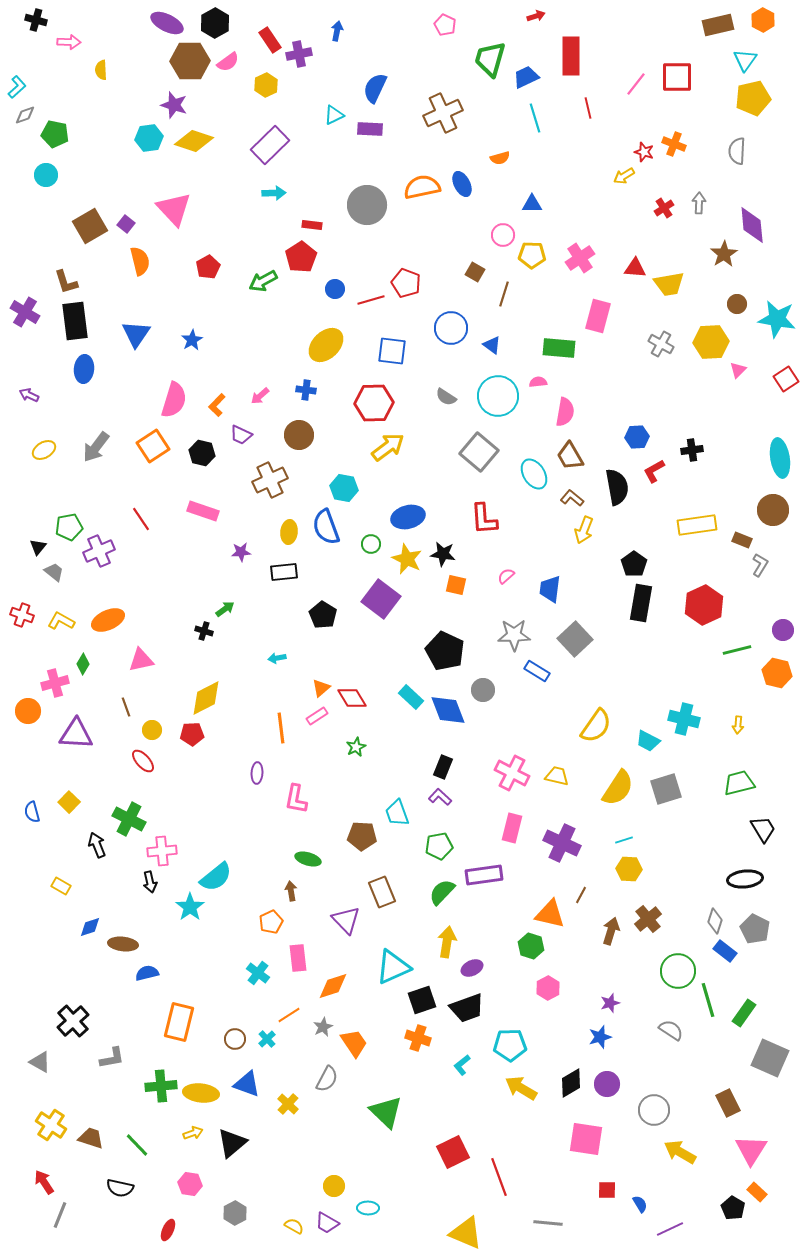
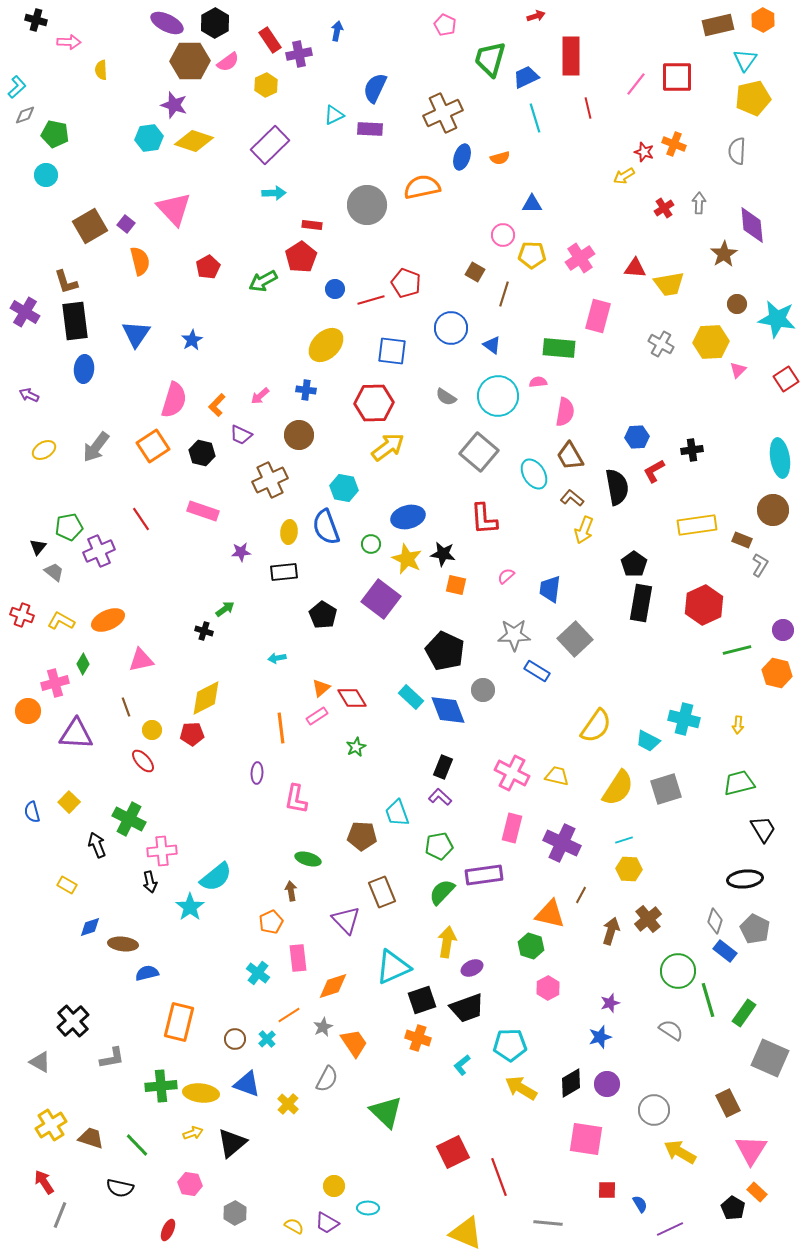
blue ellipse at (462, 184): moved 27 px up; rotated 45 degrees clockwise
yellow rectangle at (61, 886): moved 6 px right, 1 px up
yellow cross at (51, 1125): rotated 24 degrees clockwise
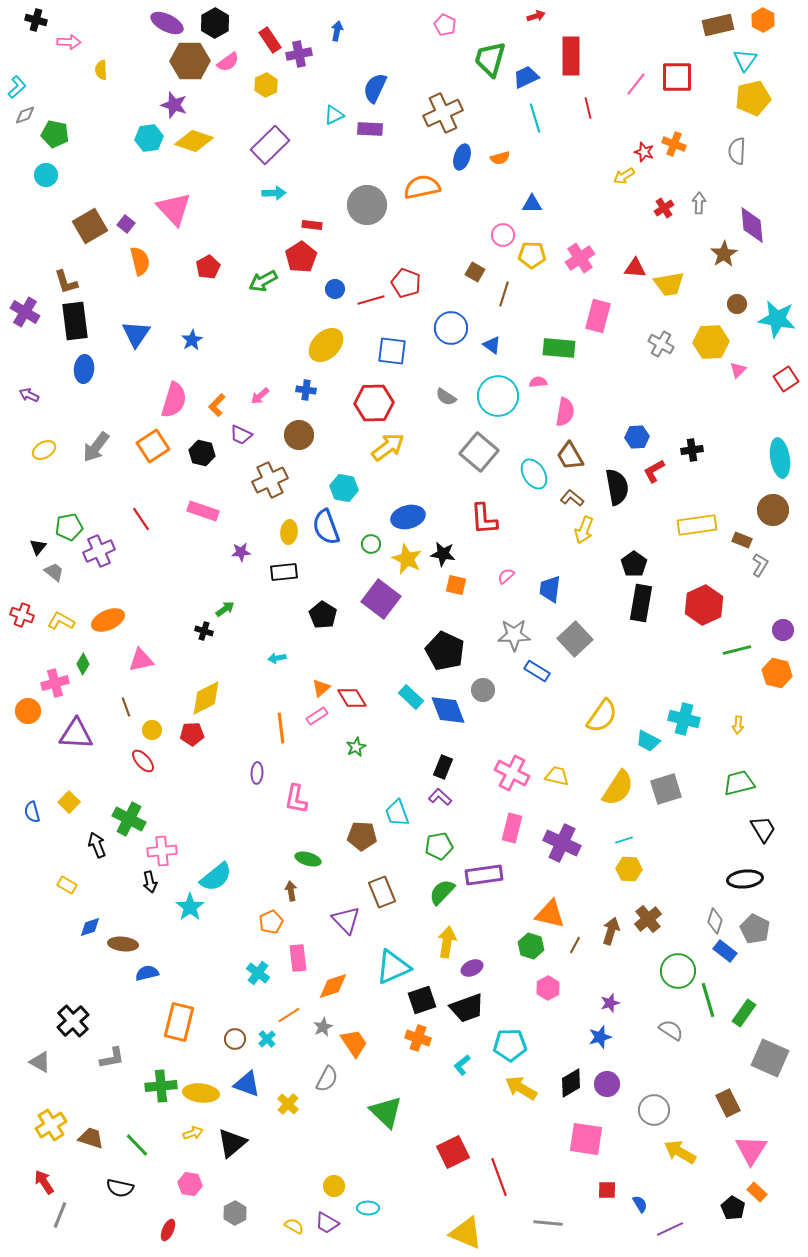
yellow semicircle at (596, 726): moved 6 px right, 10 px up
brown line at (581, 895): moved 6 px left, 50 px down
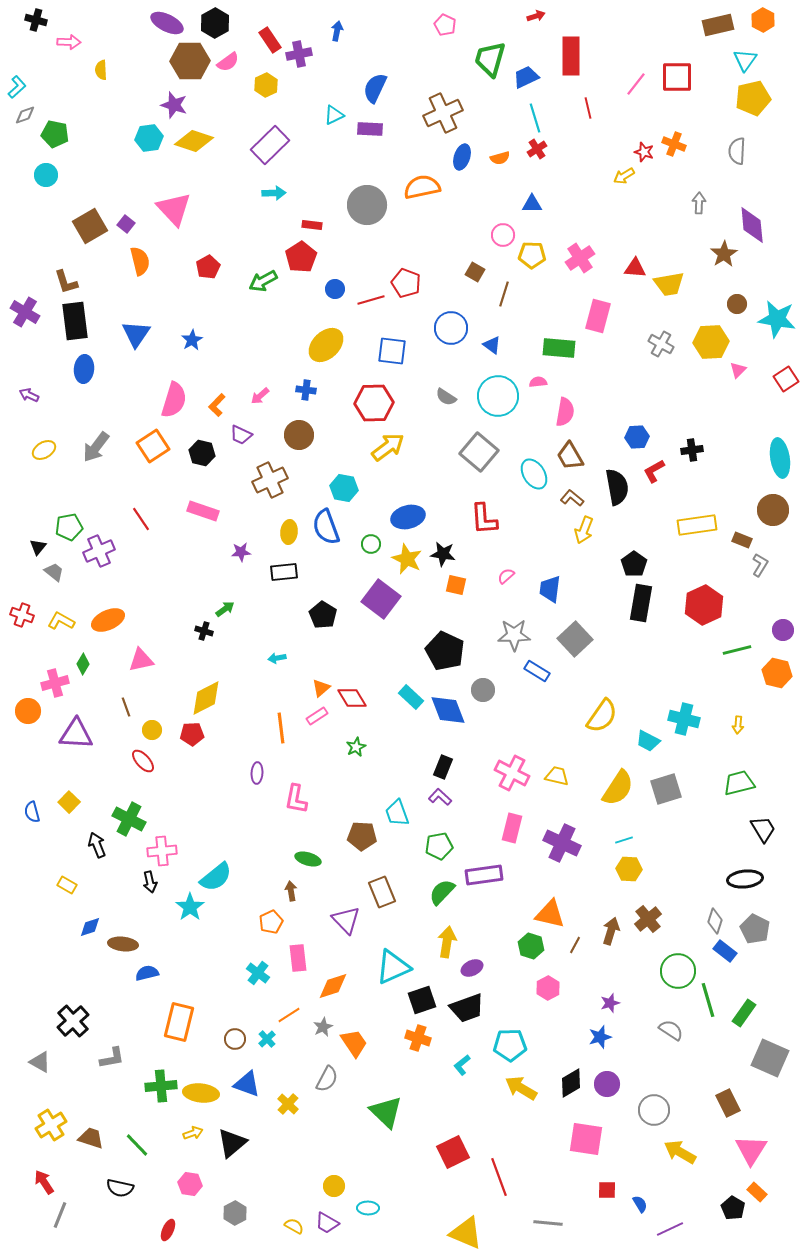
red cross at (664, 208): moved 127 px left, 59 px up
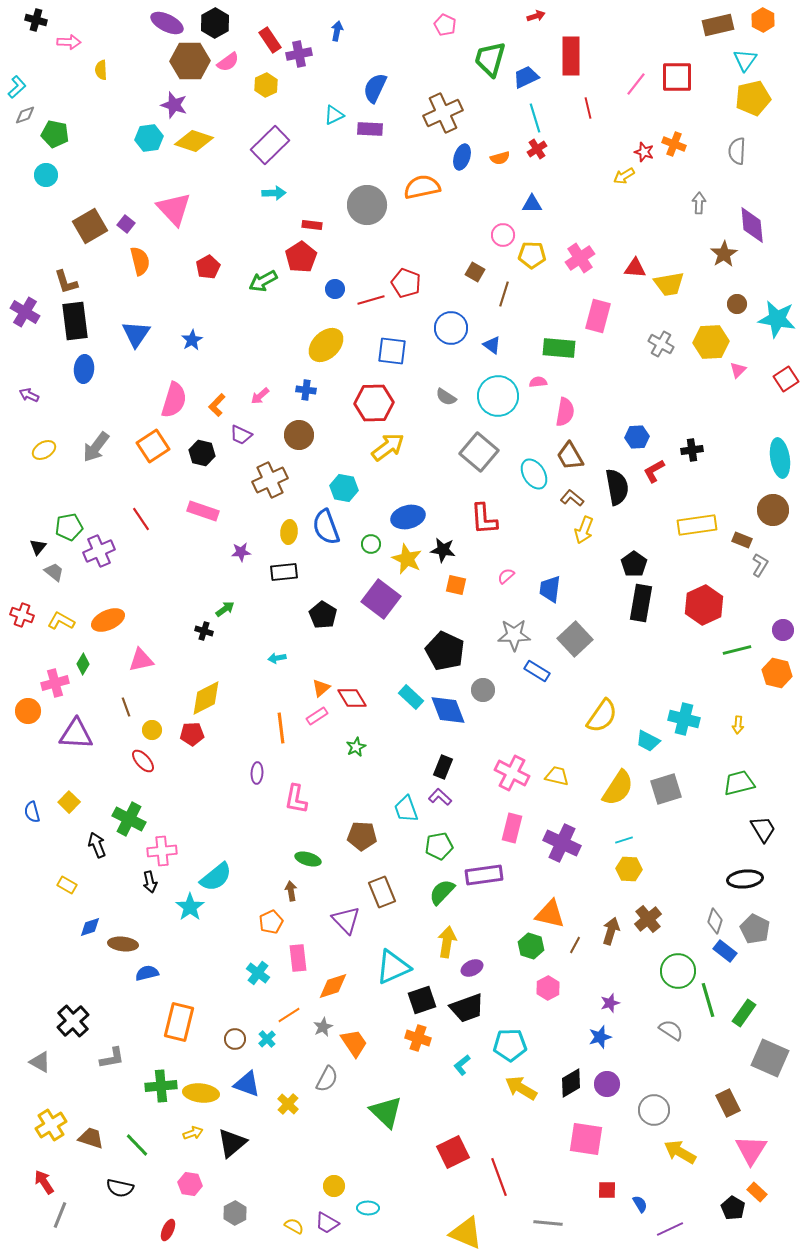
black star at (443, 554): moved 4 px up
cyan trapezoid at (397, 813): moved 9 px right, 4 px up
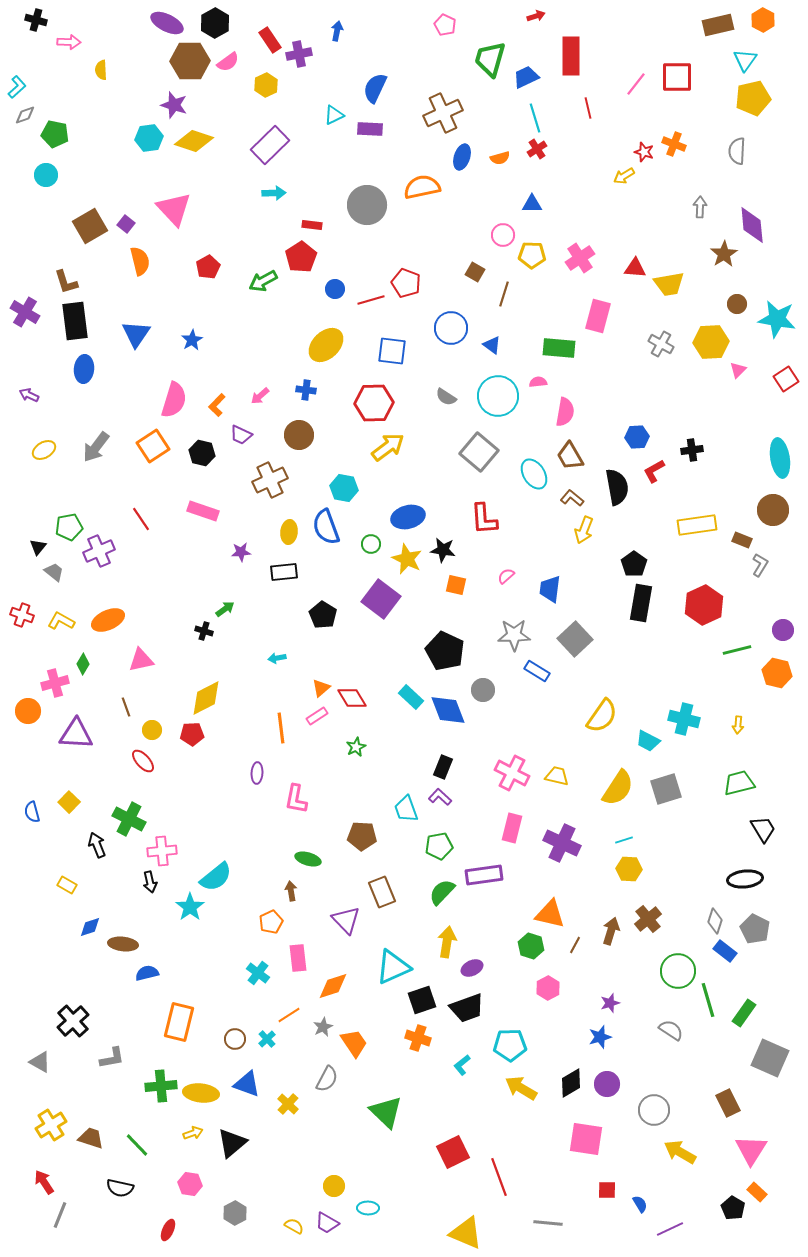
gray arrow at (699, 203): moved 1 px right, 4 px down
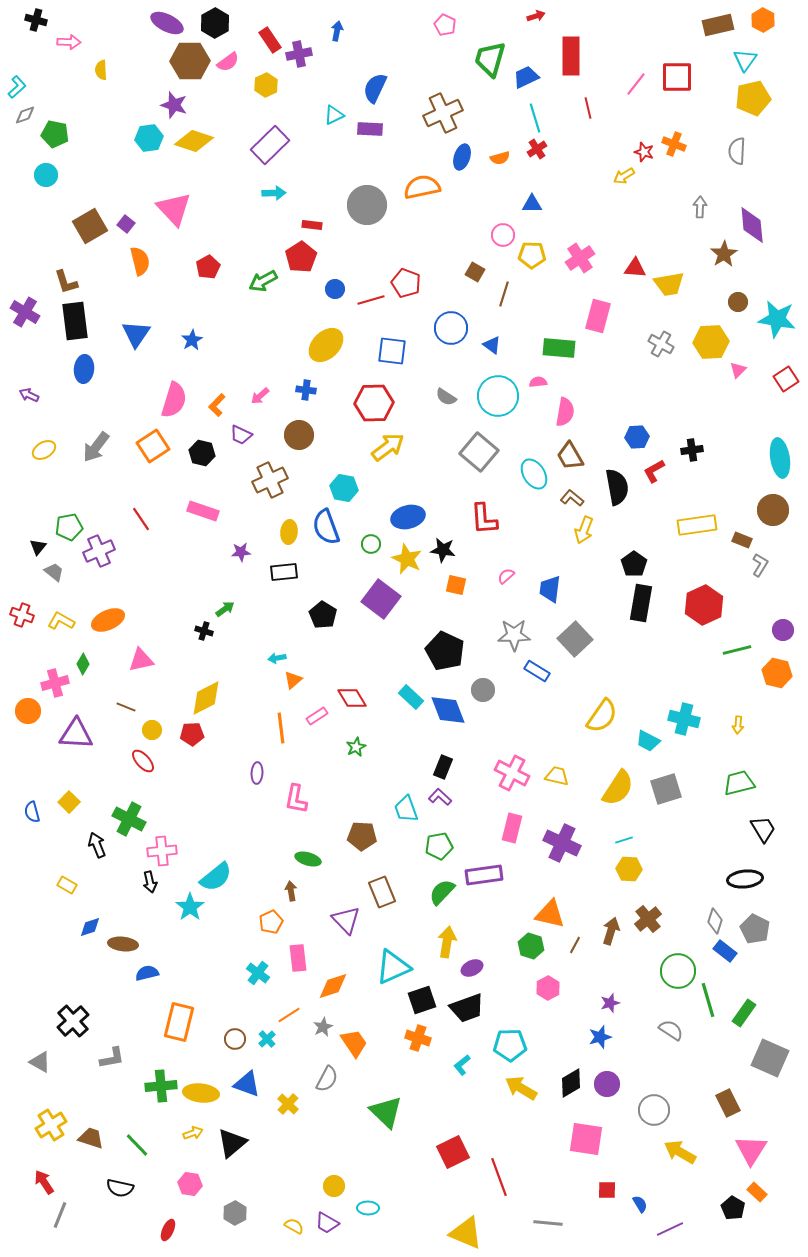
brown circle at (737, 304): moved 1 px right, 2 px up
orange triangle at (321, 688): moved 28 px left, 8 px up
brown line at (126, 707): rotated 48 degrees counterclockwise
